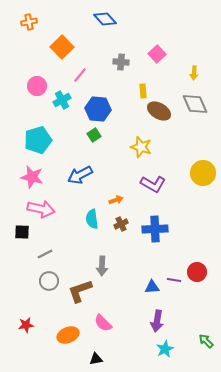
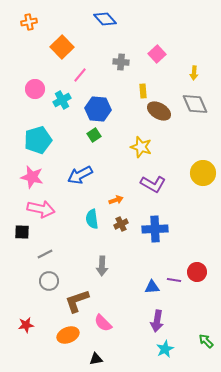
pink circle: moved 2 px left, 3 px down
brown L-shape: moved 3 px left, 10 px down
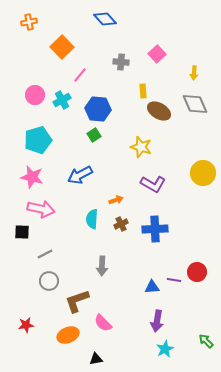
pink circle: moved 6 px down
cyan semicircle: rotated 12 degrees clockwise
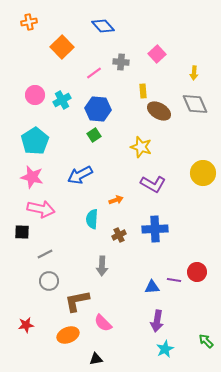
blue diamond: moved 2 px left, 7 px down
pink line: moved 14 px right, 2 px up; rotated 14 degrees clockwise
cyan pentagon: moved 3 px left, 1 px down; rotated 16 degrees counterclockwise
brown cross: moved 2 px left, 11 px down
brown L-shape: rotated 8 degrees clockwise
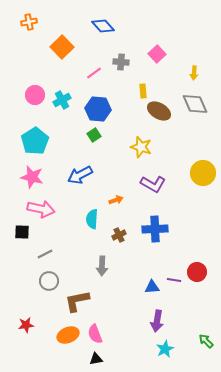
pink semicircle: moved 8 px left, 11 px down; rotated 24 degrees clockwise
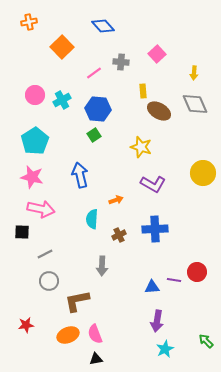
blue arrow: rotated 105 degrees clockwise
